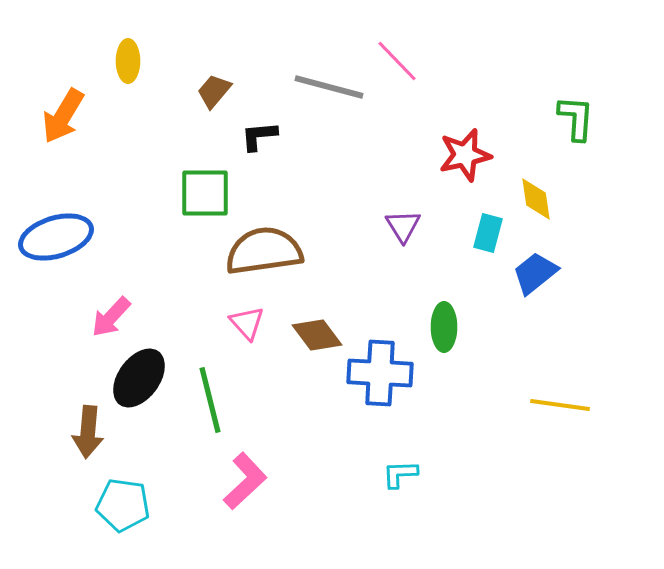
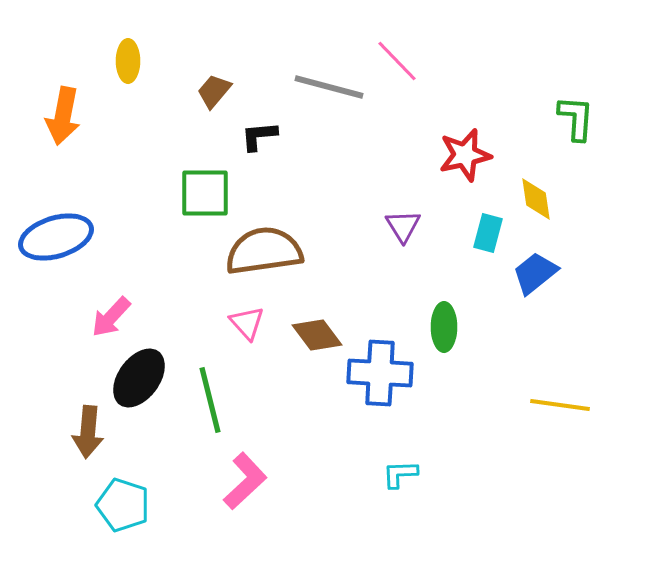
orange arrow: rotated 20 degrees counterclockwise
cyan pentagon: rotated 10 degrees clockwise
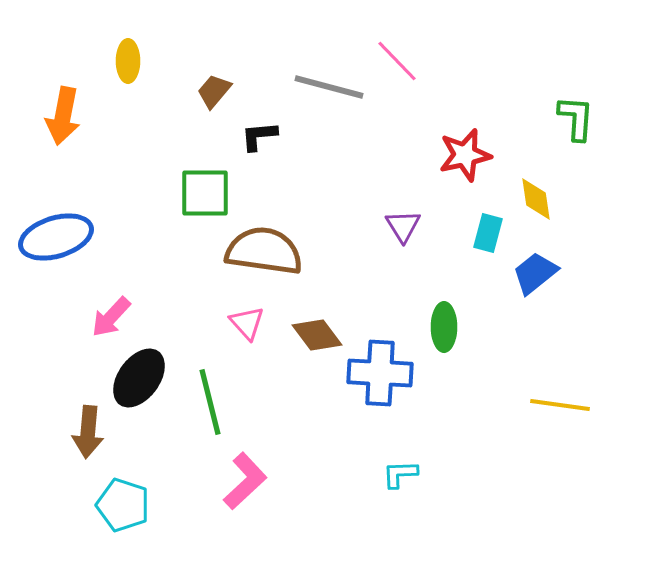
brown semicircle: rotated 16 degrees clockwise
green line: moved 2 px down
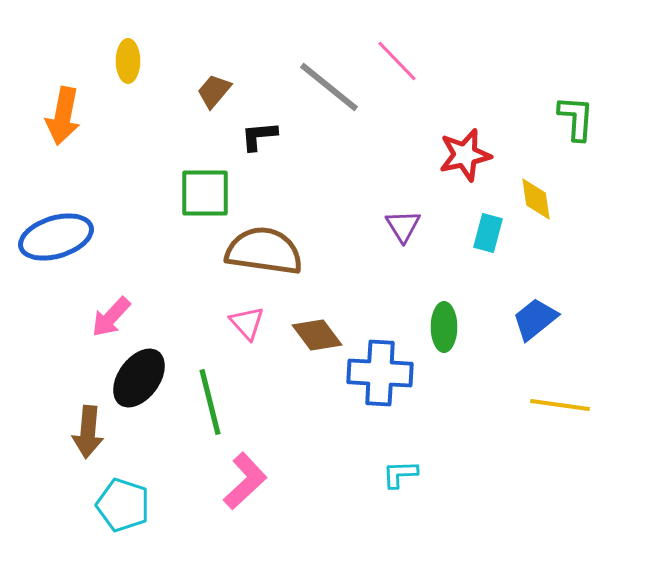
gray line: rotated 24 degrees clockwise
blue trapezoid: moved 46 px down
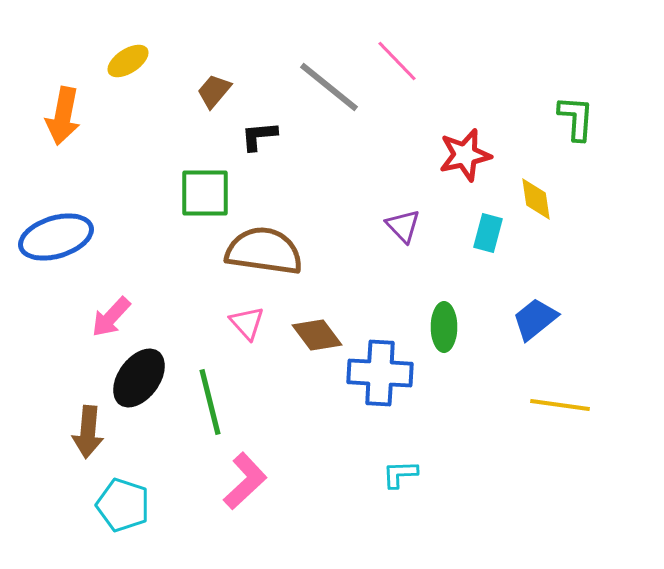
yellow ellipse: rotated 57 degrees clockwise
purple triangle: rotated 12 degrees counterclockwise
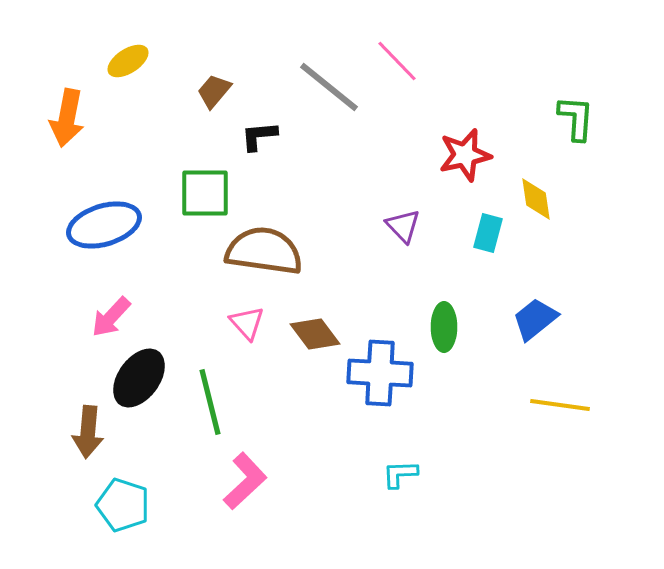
orange arrow: moved 4 px right, 2 px down
blue ellipse: moved 48 px right, 12 px up
brown diamond: moved 2 px left, 1 px up
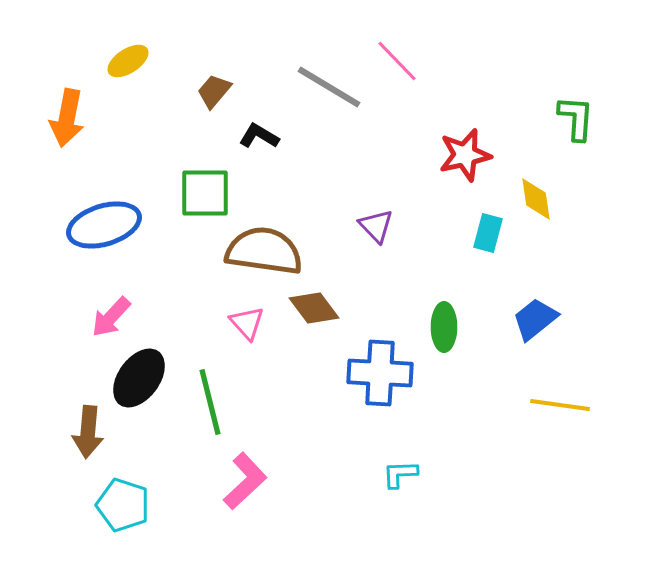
gray line: rotated 8 degrees counterclockwise
black L-shape: rotated 36 degrees clockwise
purple triangle: moved 27 px left
brown diamond: moved 1 px left, 26 px up
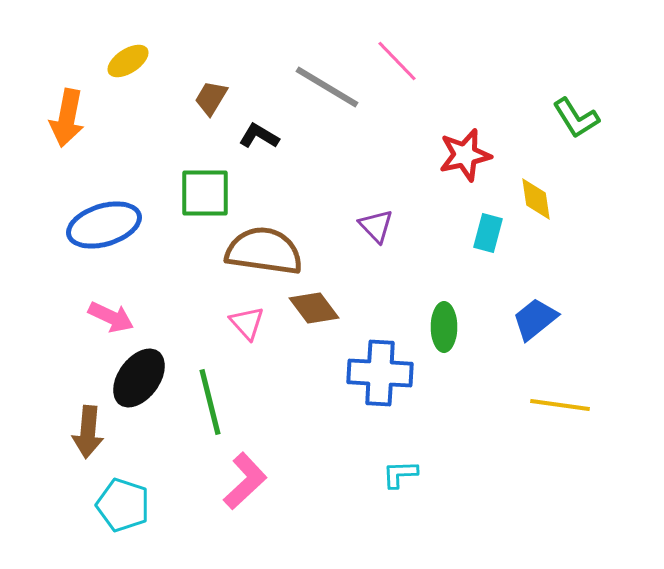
gray line: moved 2 px left
brown trapezoid: moved 3 px left, 7 px down; rotated 9 degrees counterclockwise
green L-shape: rotated 144 degrees clockwise
pink arrow: rotated 108 degrees counterclockwise
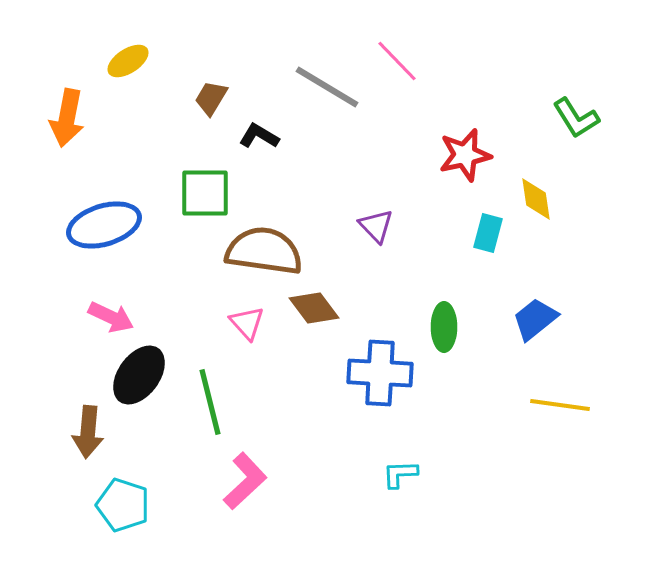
black ellipse: moved 3 px up
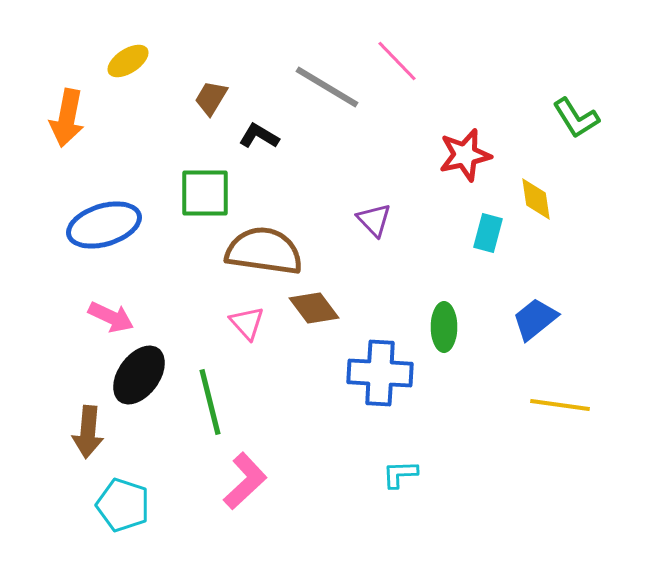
purple triangle: moved 2 px left, 6 px up
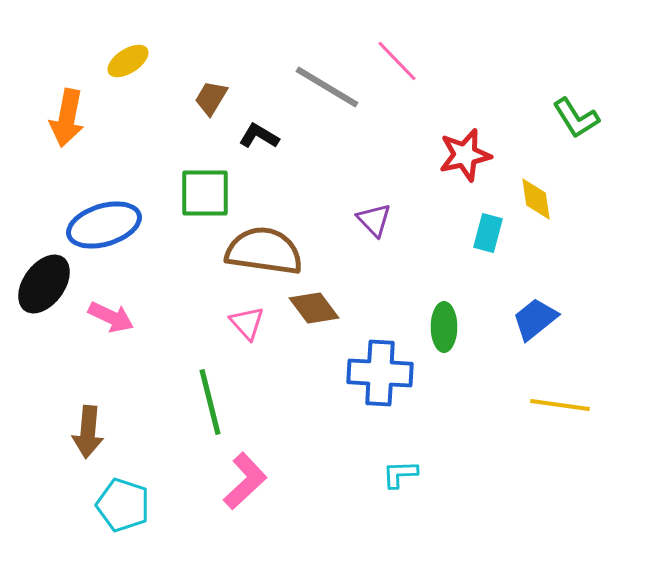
black ellipse: moved 95 px left, 91 px up
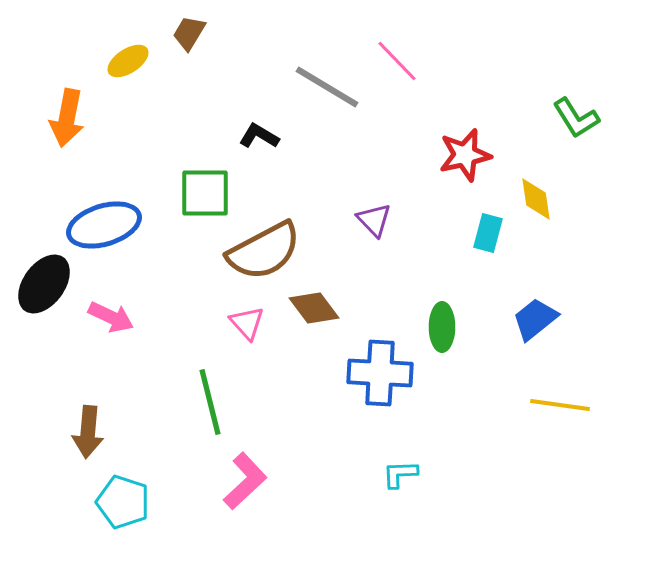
brown trapezoid: moved 22 px left, 65 px up
brown semicircle: rotated 144 degrees clockwise
green ellipse: moved 2 px left
cyan pentagon: moved 3 px up
